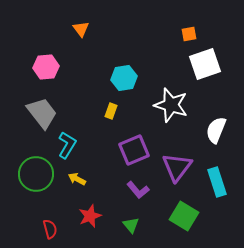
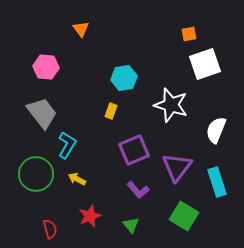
pink hexagon: rotated 10 degrees clockwise
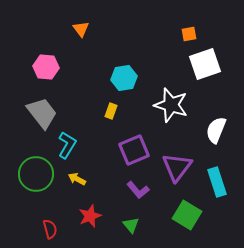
green square: moved 3 px right, 1 px up
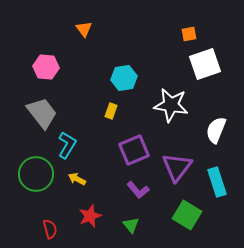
orange triangle: moved 3 px right
white star: rotated 8 degrees counterclockwise
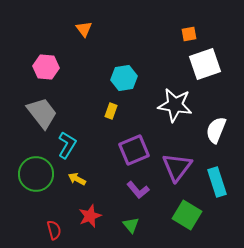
white star: moved 4 px right
red semicircle: moved 4 px right, 1 px down
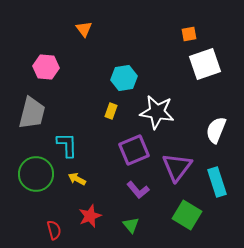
white star: moved 18 px left, 7 px down
gray trapezoid: moved 10 px left; rotated 52 degrees clockwise
cyan L-shape: rotated 32 degrees counterclockwise
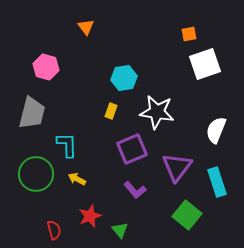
orange triangle: moved 2 px right, 2 px up
pink hexagon: rotated 10 degrees clockwise
purple square: moved 2 px left, 1 px up
purple L-shape: moved 3 px left
green square: rotated 8 degrees clockwise
green triangle: moved 11 px left, 5 px down
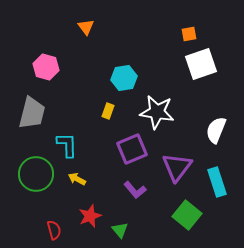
white square: moved 4 px left
yellow rectangle: moved 3 px left
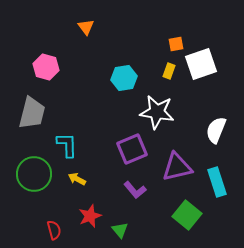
orange square: moved 13 px left, 10 px down
yellow rectangle: moved 61 px right, 40 px up
purple triangle: rotated 40 degrees clockwise
green circle: moved 2 px left
